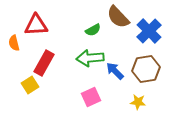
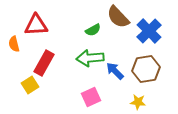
orange semicircle: moved 1 px down
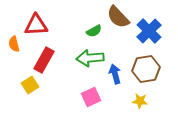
green semicircle: moved 1 px right, 1 px down
red rectangle: moved 3 px up
blue arrow: moved 3 px down; rotated 30 degrees clockwise
yellow star: moved 2 px right, 1 px up
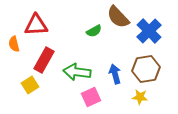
green arrow: moved 13 px left, 14 px down; rotated 12 degrees clockwise
yellow star: moved 4 px up
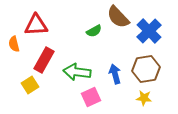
yellow star: moved 4 px right, 1 px down
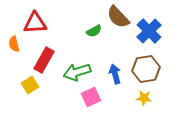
red triangle: moved 1 px left, 2 px up
green arrow: rotated 24 degrees counterclockwise
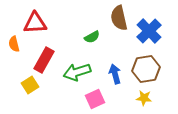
brown semicircle: moved 1 px right, 1 px down; rotated 30 degrees clockwise
green semicircle: moved 2 px left, 6 px down
pink square: moved 4 px right, 2 px down
